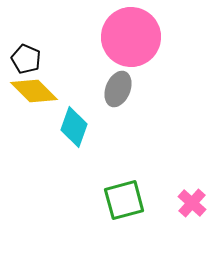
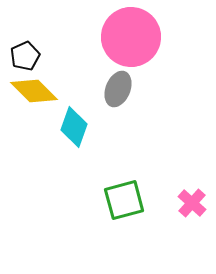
black pentagon: moved 1 px left, 3 px up; rotated 24 degrees clockwise
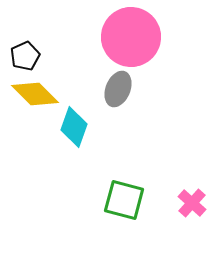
yellow diamond: moved 1 px right, 3 px down
green square: rotated 30 degrees clockwise
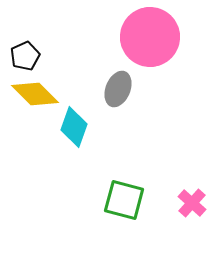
pink circle: moved 19 px right
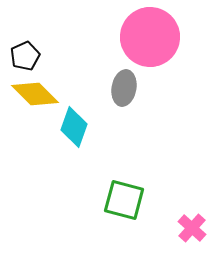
gray ellipse: moved 6 px right, 1 px up; rotated 12 degrees counterclockwise
pink cross: moved 25 px down
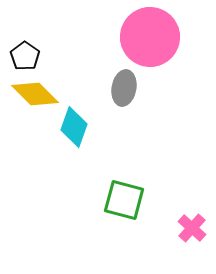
black pentagon: rotated 12 degrees counterclockwise
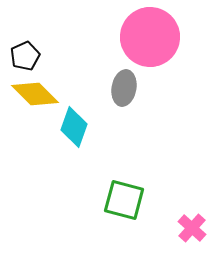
black pentagon: rotated 12 degrees clockwise
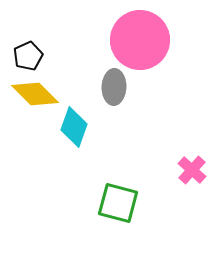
pink circle: moved 10 px left, 3 px down
black pentagon: moved 3 px right
gray ellipse: moved 10 px left, 1 px up; rotated 8 degrees counterclockwise
green square: moved 6 px left, 3 px down
pink cross: moved 58 px up
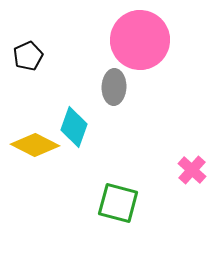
yellow diamond: moved 51 px down; rotated 18 degrees counterclockwise
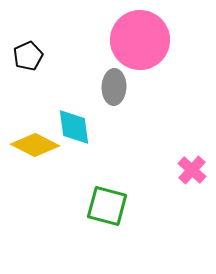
cyan diamond: rotated 27 degrees counterclockwise
green square: moved 11 px left, 3 px down
